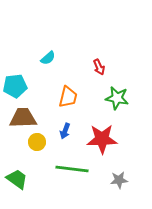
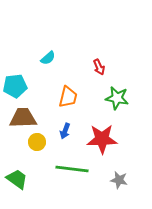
gray star: rotated 18 degrees clockwise
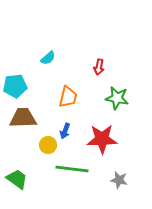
red arrow: rotated 35 degrees clockwise
yellow circle: moved 11 px right, 3 px down
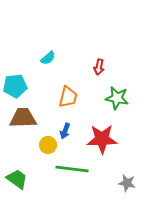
gray star: moved 8 px right, 3 px down
